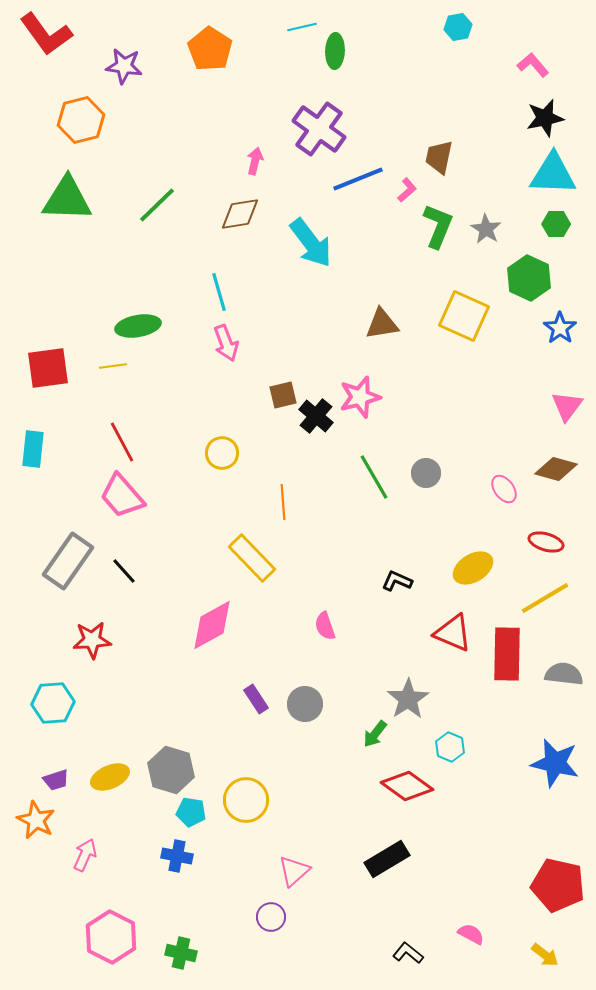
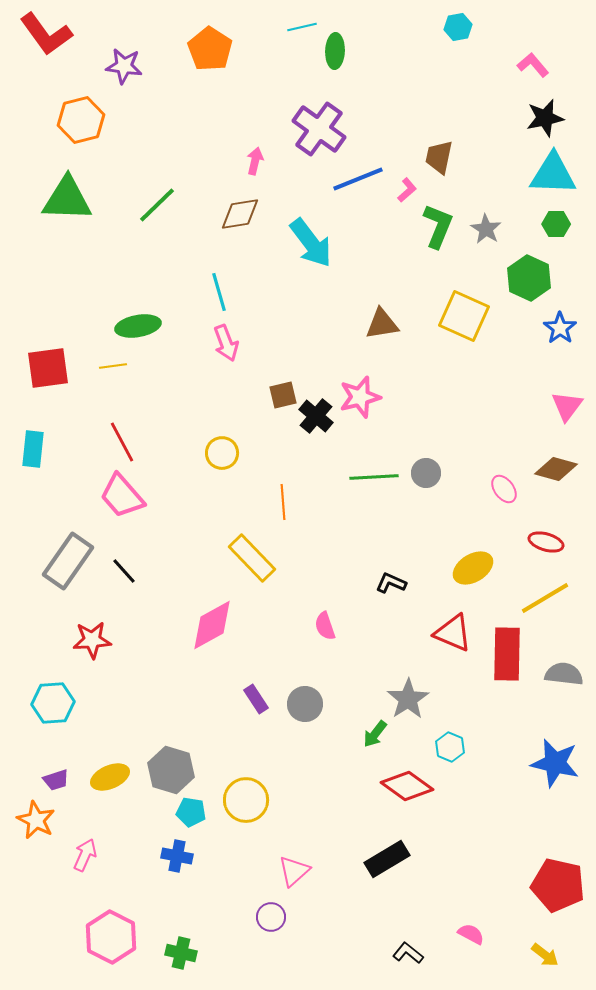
green line at (374, 477): rotated 63 degrees counterclockwise
black L-shape at (397, 581): moved 6 px left, 2 px down
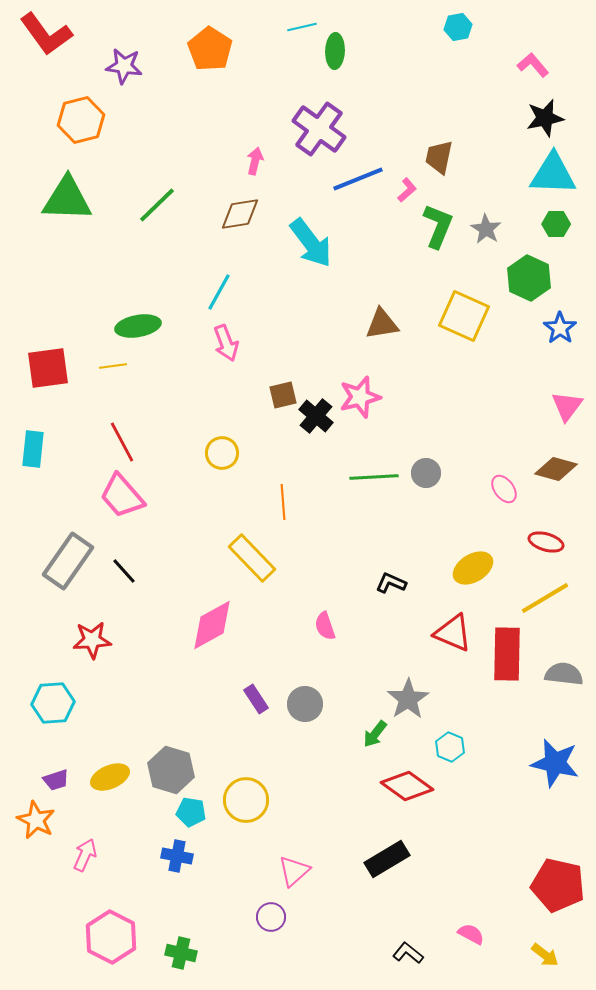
cyan line at (219, 292): rotated 45 degrees clockwise
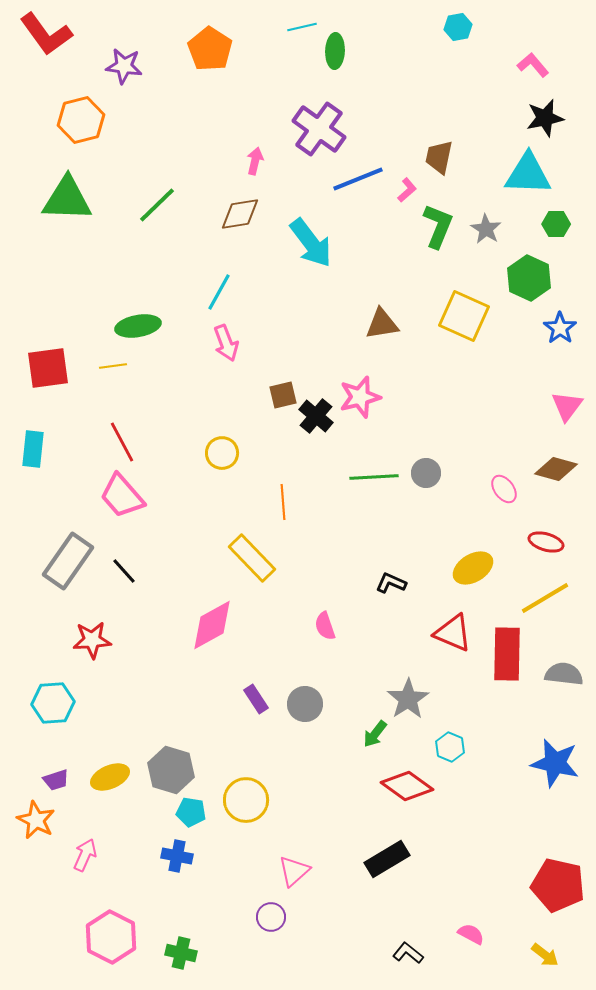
cyan triangle at (553, 174): moved 25 px left
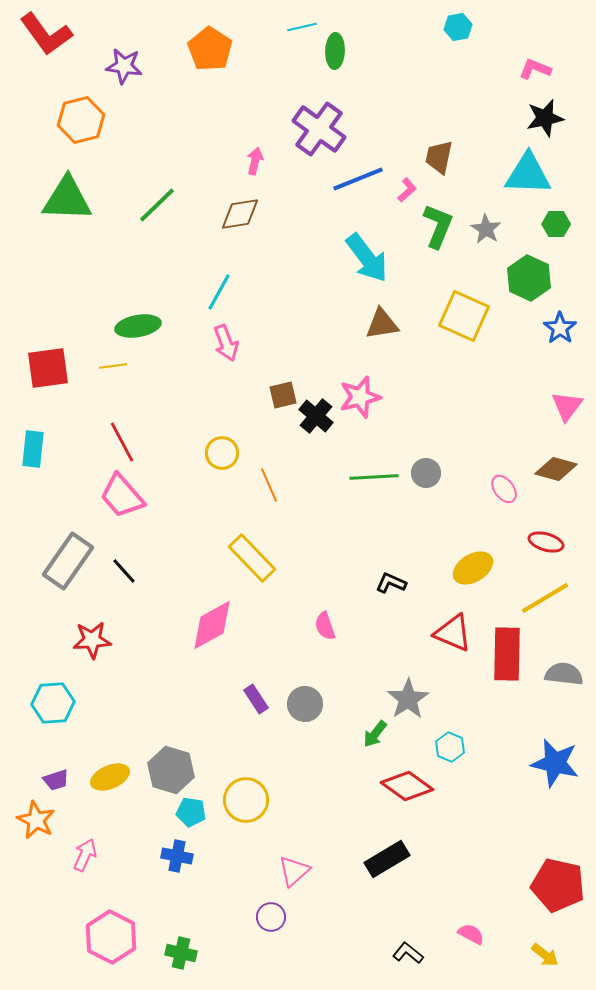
pink L-shape at (533, 65): moved 2 px right, 4 px down; rotated 28 degrees counterclockwise
cyan arrow at (311, 243): moved 56 px right, 15 px down
orange line at (283, 502): moved 14 px left, 17 px up; rotated 20 degrees counterclockwise
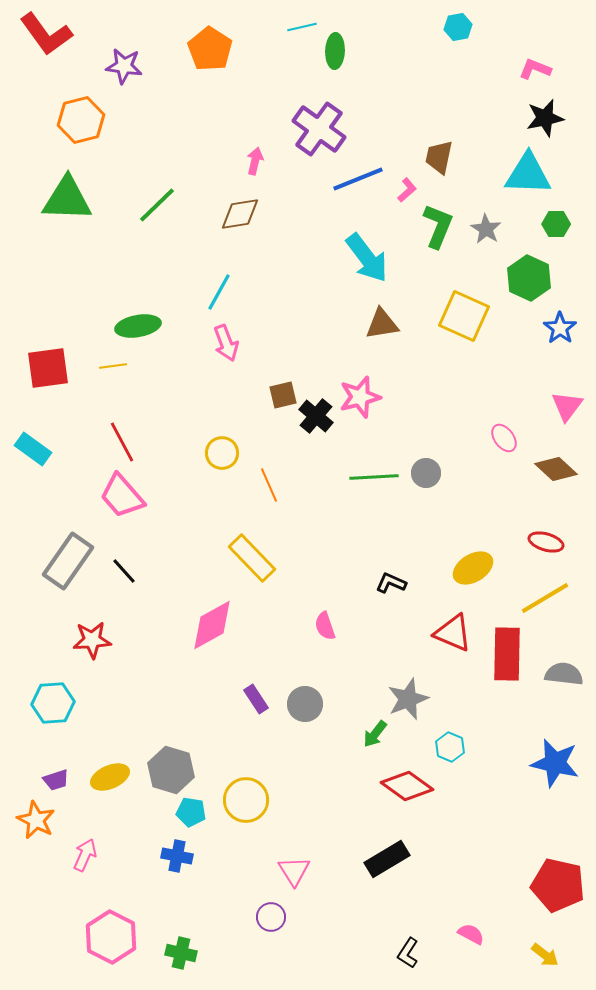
cyan rectangle at (33, 449): rotated 60 degrees counterclockwise
brown diamond at (556, 469): rotated 27 degrees clockwise
pink ellipse at (504, 489): moved 51 px up
gray star at (408, 699): rotated 12 degrees clockwise
pink triangle at (294, 871): rotated 20 degrees counterclockwise
black L-shape at (408, 953): rotated 96 degrees counterclockwise
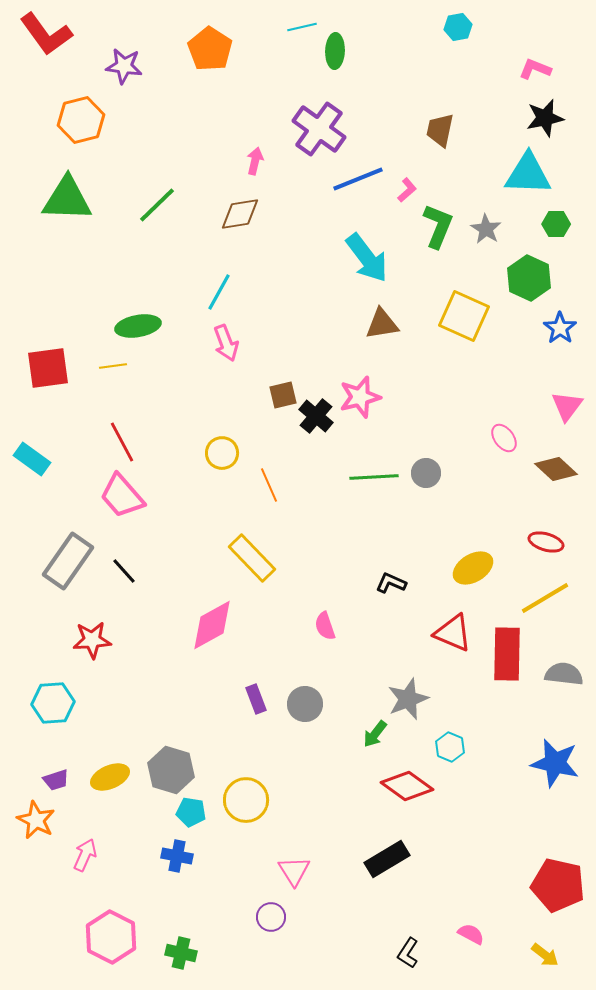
brown trapezoid at (439, 157): moved 1 px right, 27 px up
cyan rectangle at (33, 449): moved 1 px left, 10 px down
purple rectangle at (256, 699): rotated 12 degrees clockwise
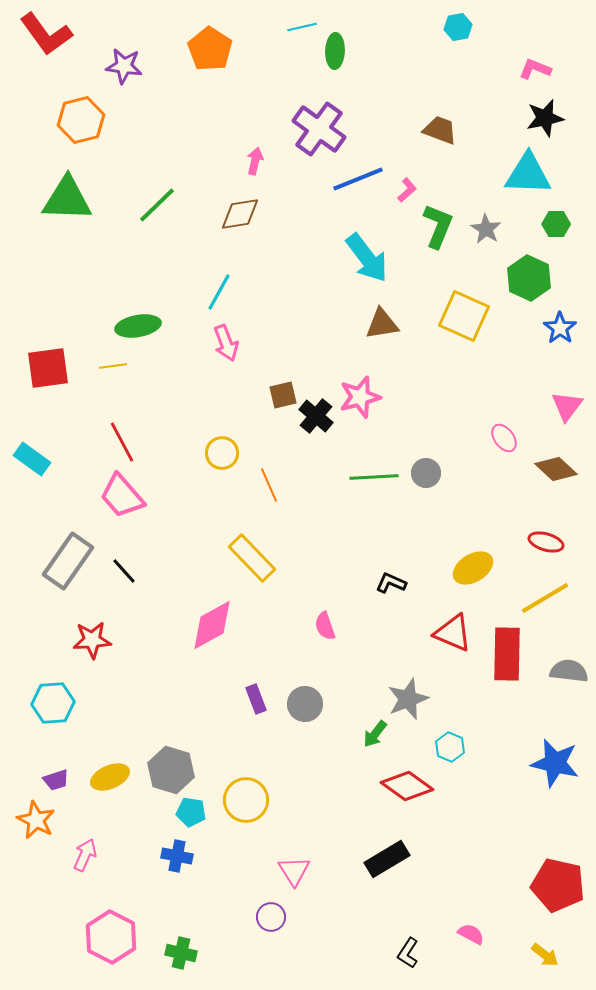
brown trapezoid at (440, 130): rotated 99 degrees clockwise
gray semicircle at (564, 674): moved 5 px right, 3 px up
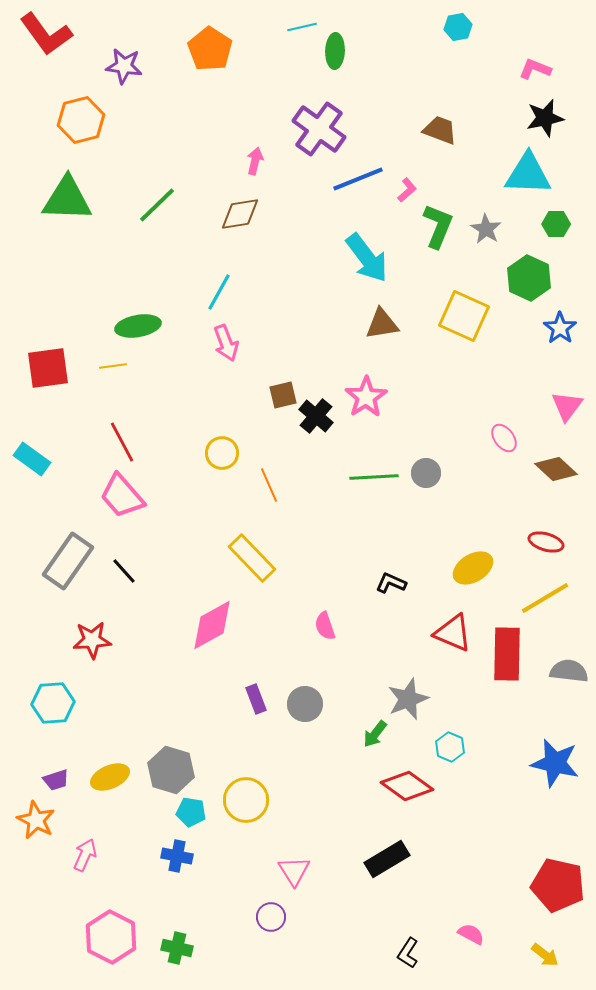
pink star at (360, 397): moved 6 px right; rotated 18 degrees counterclockwise
green cross at (181, 953): moved 4 px left, 5 px up
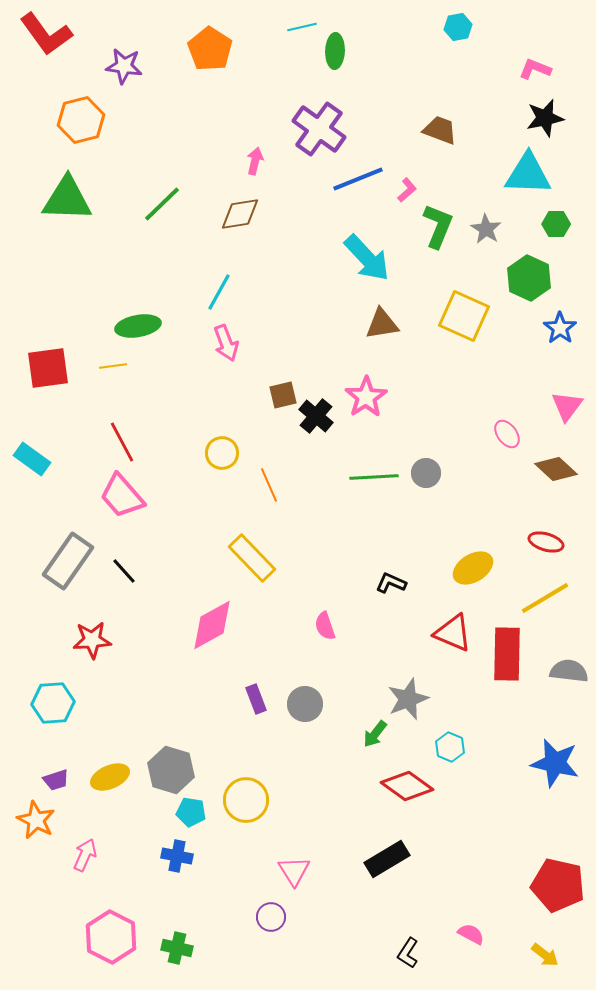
green line at (157, 205): moved 5 px right, 1 px up
cyan arrow at (367, 258): rotated 6 degrees counterclockwise
pink ellipse at (504, 438): moved 3 px right, 4 px up
